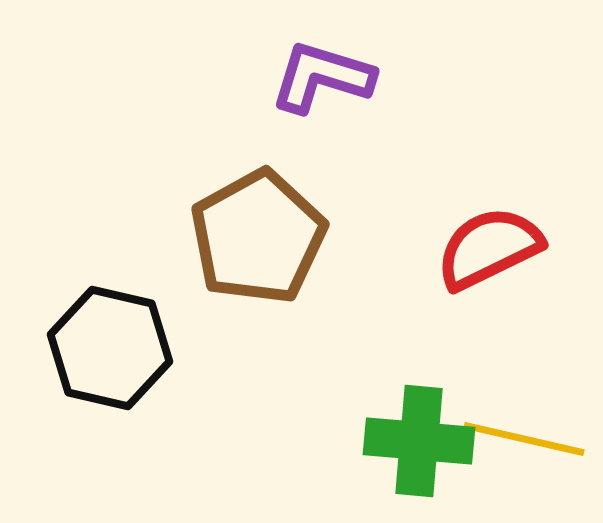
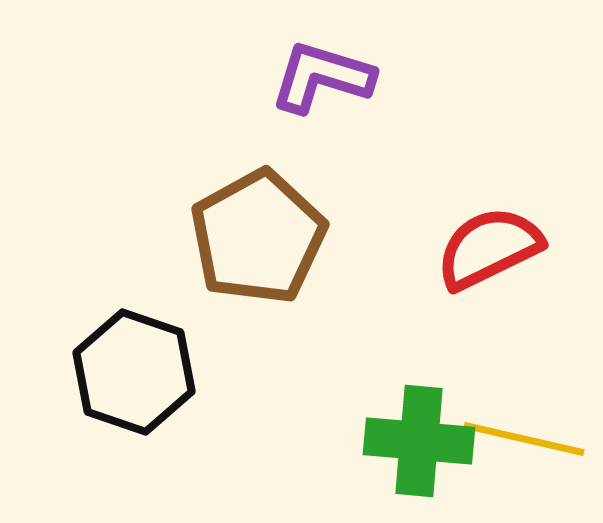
black hexagon: moved 24 px right, 24 px down; rotated 6 degrees clockwise
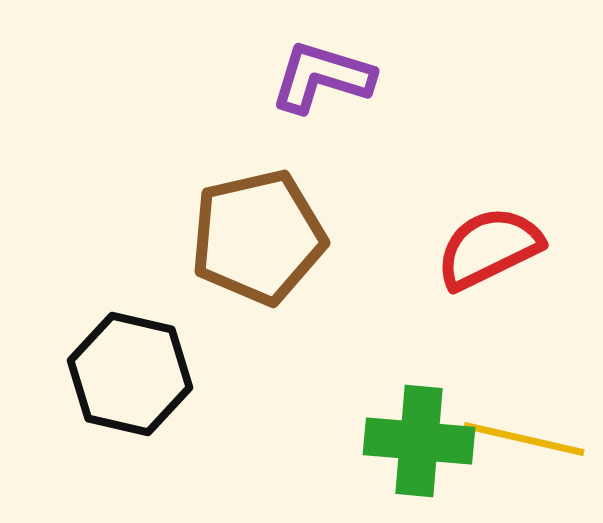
brown pentagon: rotated 16 degrees clockwise
black hexagon: moved 4 px left, 2 px down; rotated 6 degrees counterclockwise
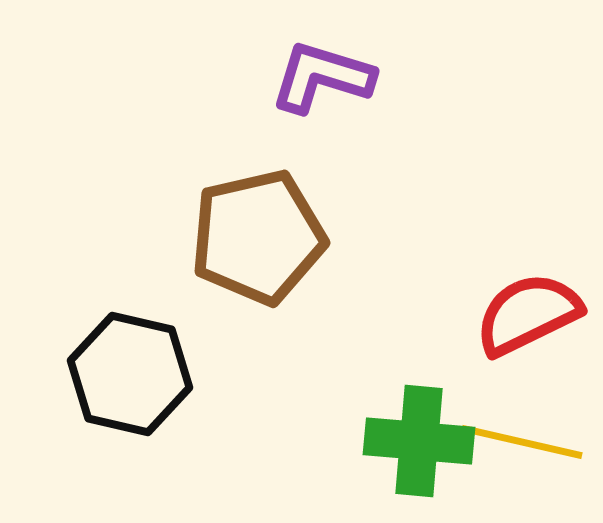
red semicircle: moved 39 px right, 66 px down
yellow line: moved 2 px left, 3 px down
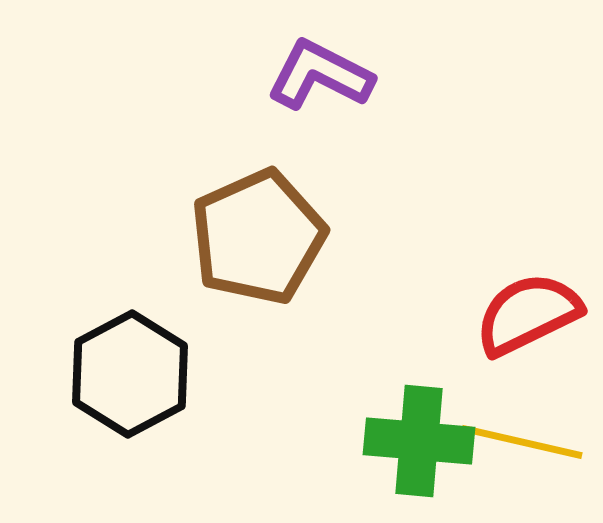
purple L-shape: moved 2 px left, 2 px up; rotated 10 degrees clockwise
brown pentagon: rotated 11 degrees counterclockwise
black hexagon: rotated 19 degrees clockwise
